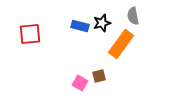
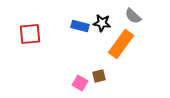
gray semicircle: rotated 36 degrees counterclockwise
black star: rotated 24 degrees clockwise
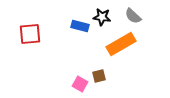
black star: moved 6 px up
orange rectangle: rotated 24 degrees clockwise
pink square: moved 1 px down
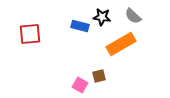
pink square: moved 1 px down
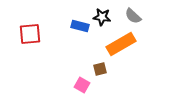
brown square: moved 1 px right, 7 px up
pink square: moved 2 px right
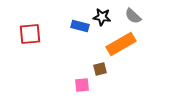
pink square: rotated 35 degrees counterclockwise
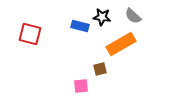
red square: rotated 20 degrees clockwise
pink square: moved 1 px left, 1 px down
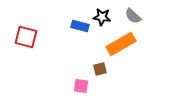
red square: moved 4 px left, 3 px down
pink square: rotated 14 degrees clockwise
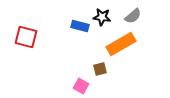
gray semicircle: rotated 84 degrees counterclockwise
pink square: rotated 21 degrees clockwise
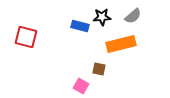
black star: rotated 12 degrees counterclockwise
orange rectangle: rotated 16 degrees clockwise
brown square: moved 1 px left; rotated 24 degrees clockwise
